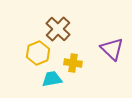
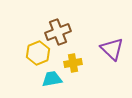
brown cross: moved 3 px down; rotated 25 degrees clockwise
yellow cross: rotated 18 degrees counterclockwise
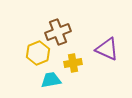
purple triangle: moved 5 px left; rotated 20 degrees counterclockwise
cyan trapezoid: moved 1 px left, 1 px down
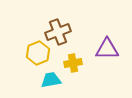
purple triangle: rotated 25 degrees counterclockwise
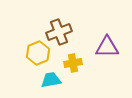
brown cross: moved 1 px right
purple triangle: moved 2 px up
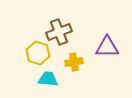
yellow hexagon: rotated 20 degrees counterclockwise
yellow cross: moved 1 px right, 1 px up
cyan trapezoid: moved 3 px left, 1 px up; rotated 15 degrees clockwise
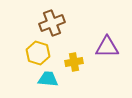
brown cross: moved 7 px left, 9 px up
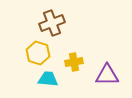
purple triangle: moved 28 px down
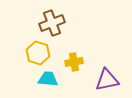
purple triangle: moved 5 px down; rotated 10 degrees counterclockwise
